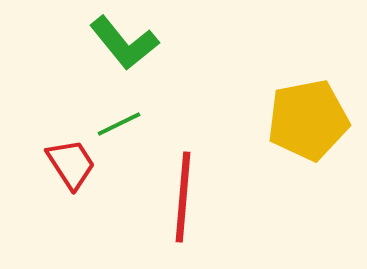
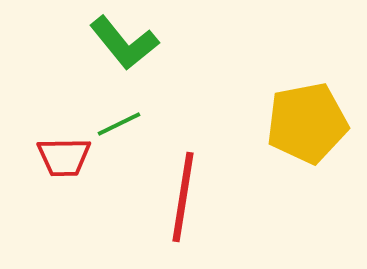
yellow pentagon: moved 1 px left, 3 px down
red trapezoid: moved 7 px left, 7 px up; rotated 122 degrees clockwise
red line: rotated 4 degrees clockwise
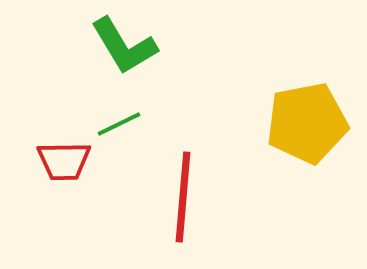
green L-shape: moved 3 px down; rotated 8 degrees clockwise
red trapezoid: moved 4 px down
red line: rotated 4 degrees counterclockwise
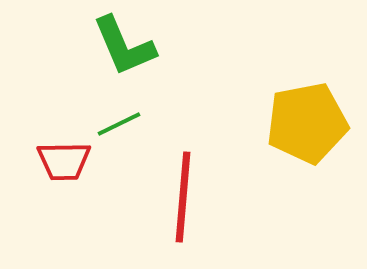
green L-shape: rotated 8 degrees clockwise
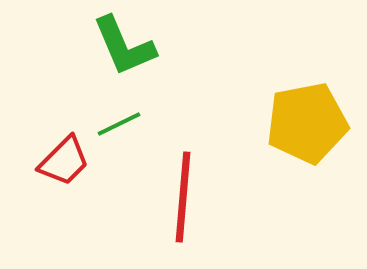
red trapezoid: rotated 44 degrees counterclockwise
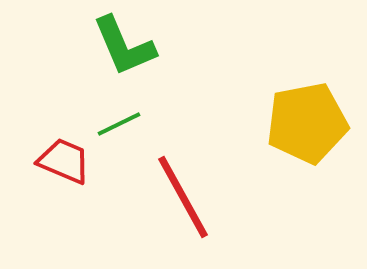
red trapezoid: rotated 112 degrees counterclockwise
red line: rotated 34 degrees counterclockwise
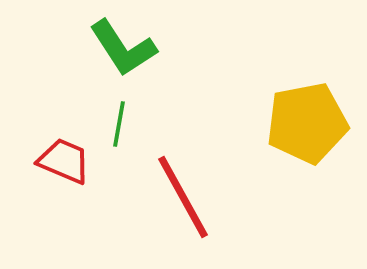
green L-shape: moved 1 px left, 2 px down; rotated 10 degrees counterclockwise
green line: rotated 54 degrees counterclockwise
